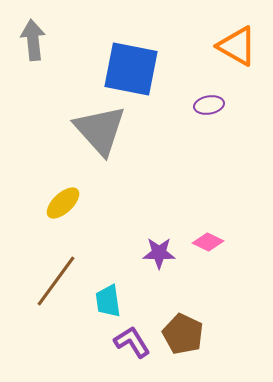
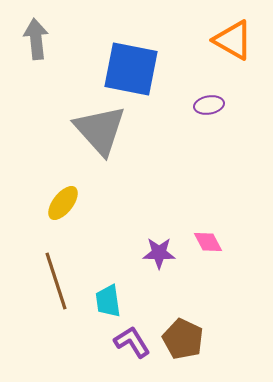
gray arrow: moved 3 px right, 1 px up
orange triangle: moved 4 px left, 6 px up
yellow ellipse: rotated 9 degrees counterclockwise
pink diamond: rotated 36 degrees clockwise
brown line: rotated 54 degrees counterclockwise
brown pentagon: moved 5 px down
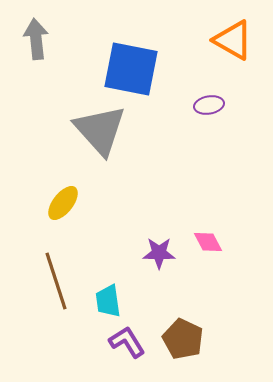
purple L-shape: moved 5 px left
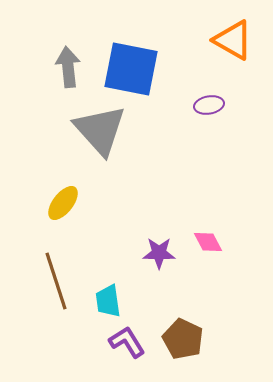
gray arrow: moved 32 px right, 28 px down
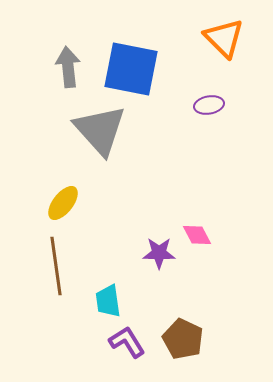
orange triangle: moved 9 px left, 2 px up; rotated 15 degrees clockwise
pink diamond: moved 11 px left, 7 px up
brown line: moved 15 px up; rotated 10 degrees clockwise
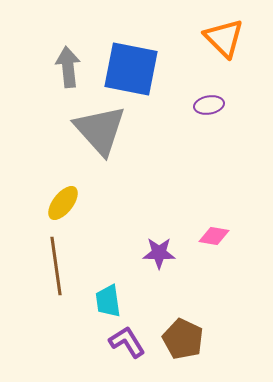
pink diamond: moved 17 px right, 1 px down; rotated 52 degrees counterclockwise
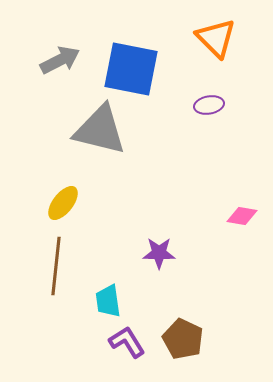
orange triangle: moved 8 px left
gray arrow: moved 8 px left, 7 px up; rotated 69 degrees clockwise
gray triangle: rotated 34 degrees counterclockwise
pink diamond: moved 28 px right, 20 px up
brown line: rotated 14 degrees clockwise
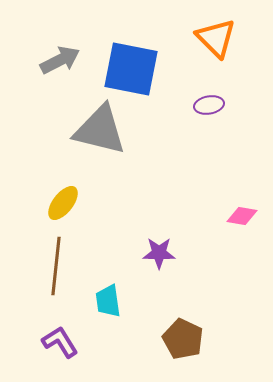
purple L-shape: moved 67 px left
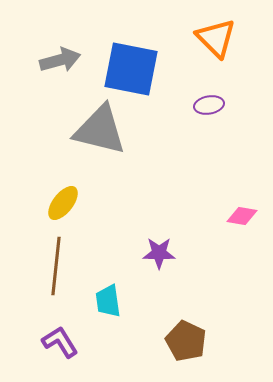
gray arrow: rotated 12 degrees clockwise
brown pentagon: moved 3 px right, 2 px down
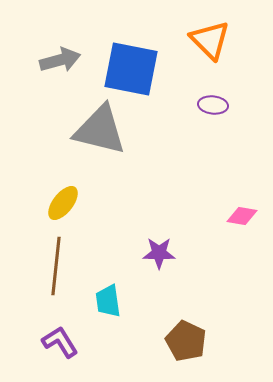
orange triangle: moved 6 px left, 2 px down
purple ellipse: moved 4 px right; rotated 16 degrees clockwise
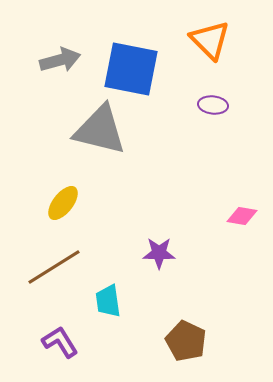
brown line: moved 2 px left, 1 px down; rotated 52 degrees clockwise
